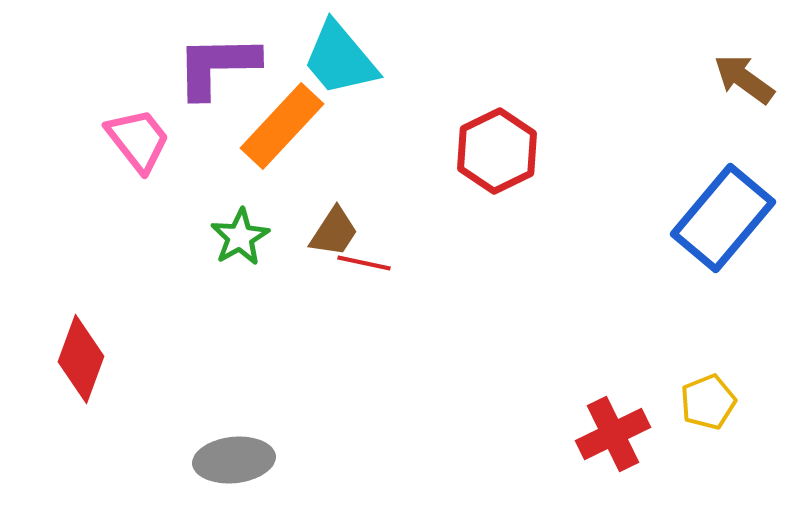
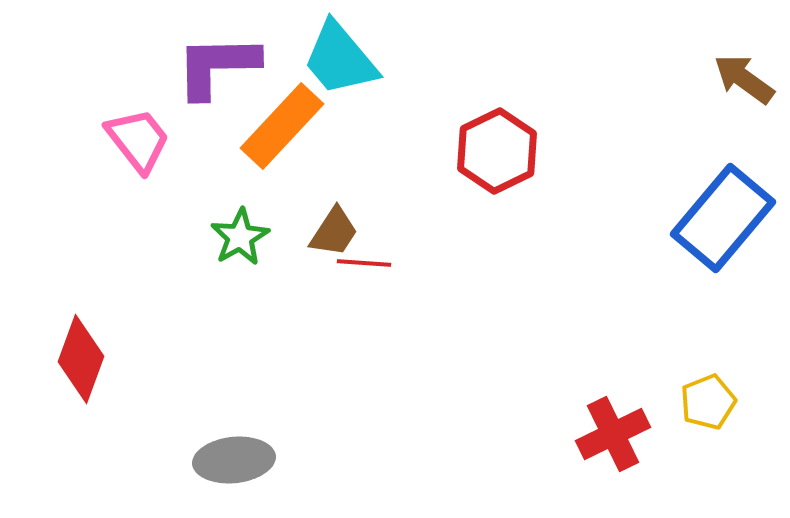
red line: rotated 8 degrees counterclockwise
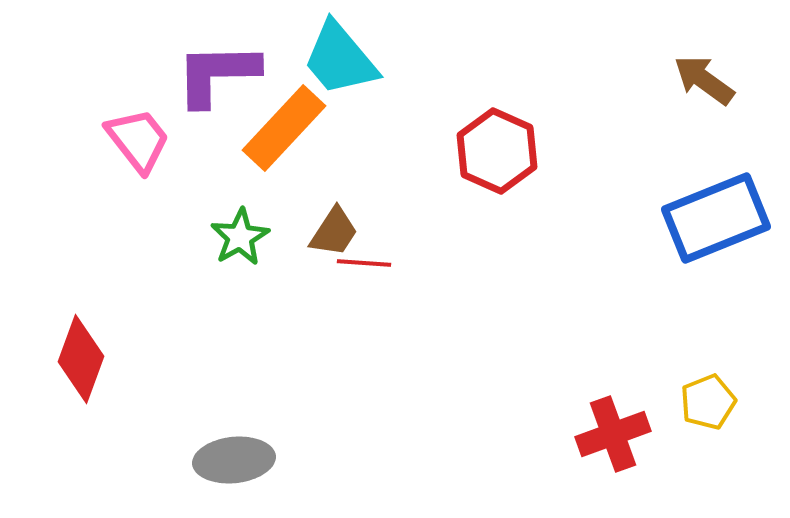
purple L-shape: moved 8 px down
brown arrow: moved 40 px left, 1 px down
orange rectangle: moved 2 px right, 2 px down
red hexagon: rotated 10 degrees counterclockwise
blue rectangle: moved 7 px left; rotated 28 degrees clockwise
red cross: rotated 6 degrees clockwise
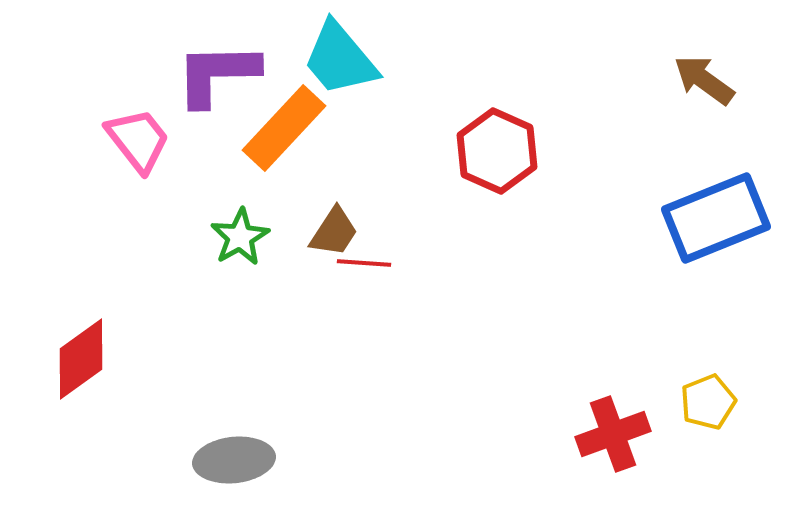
red diamond: rotated 34 degrees clockwise
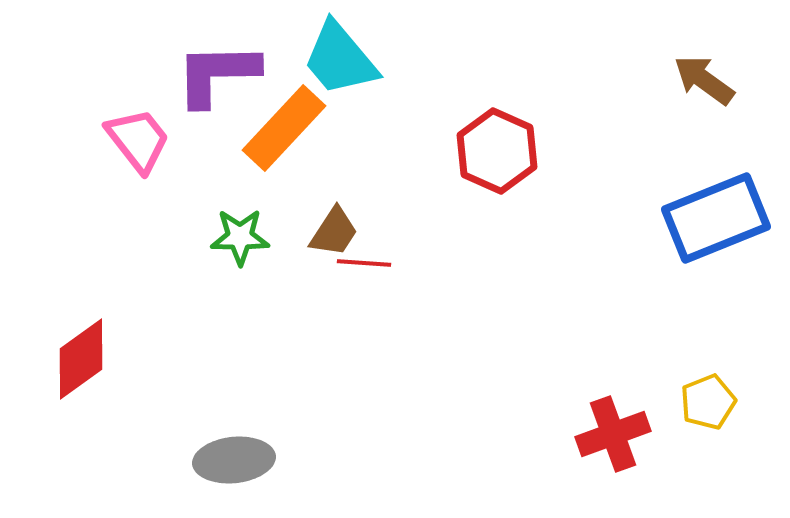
green star: rotated 30 degrees clockwise
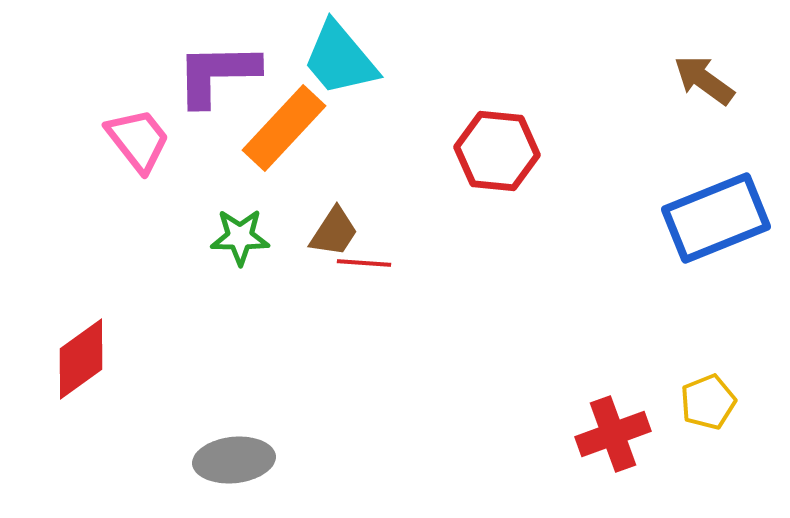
red hexagon: rotated 18 degrees counterclockwise
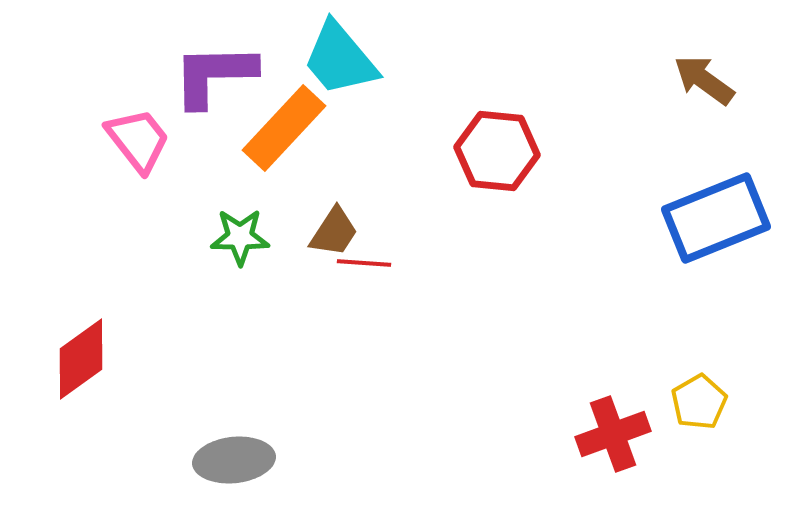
purple L-shape: moved 3 px left, 1 px down
yellow pentagon: moved 9 px left; rotated 8 degrees counterclockwise
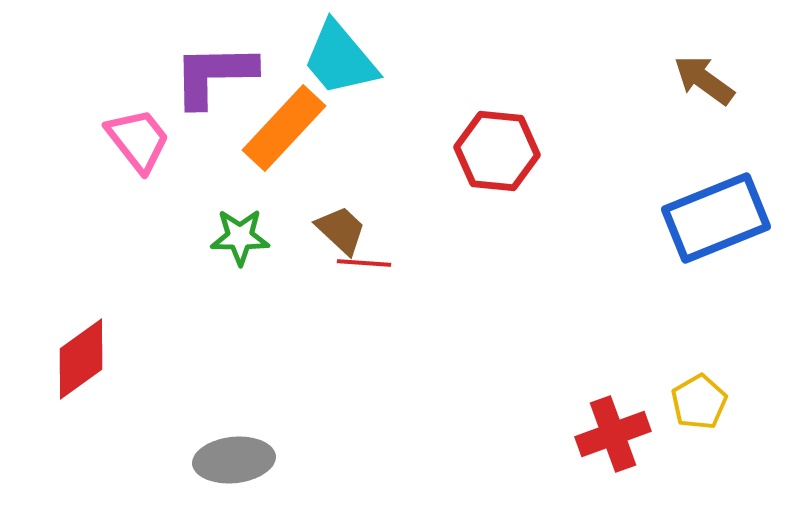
brown trapezoid: moved 7 px right, 2 px up; rotated 80 degrees counterclockwise
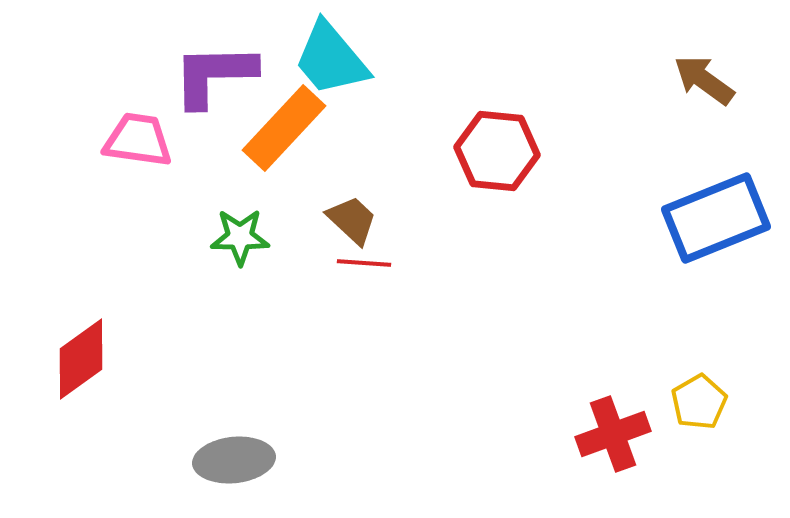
cyan trapezoid: moved 9 px left
pink trapezoid: rotated 44 degrees counterclockwise
brown trapezoid: moved 11 px right, 10 px up
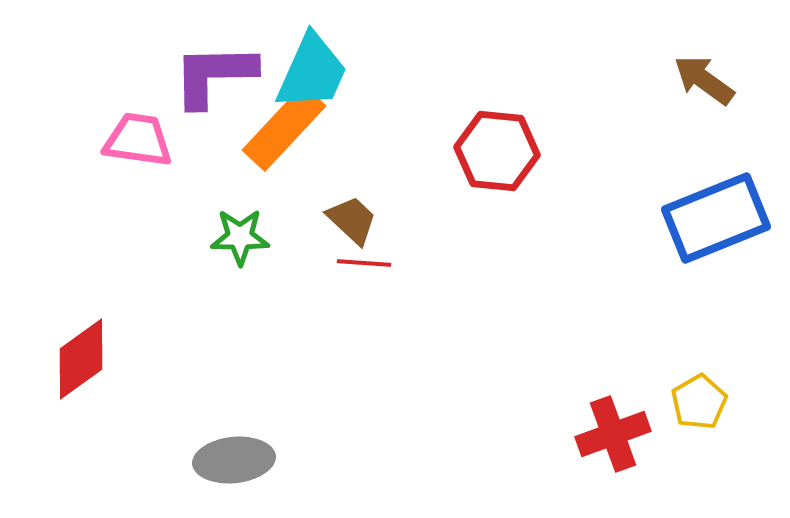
cyan trapezoid: moved 19 px left, 13 px down; rotated 116 degrees counterclockwise
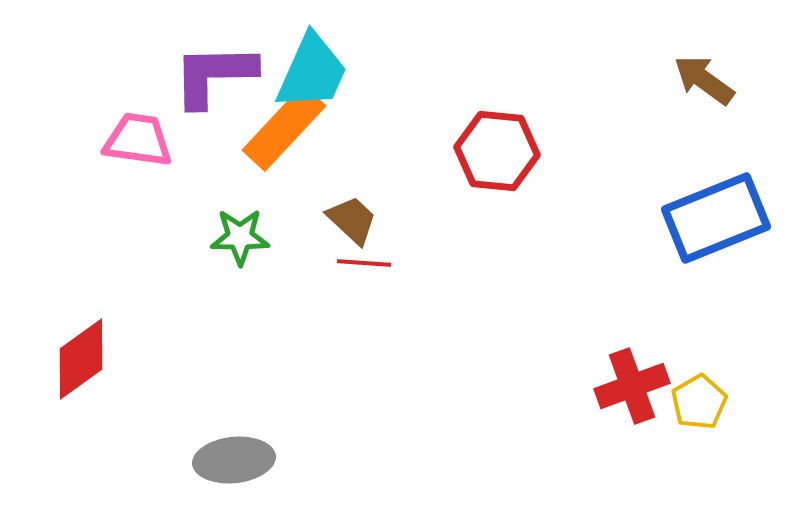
red cross: moved 19 px right, 48 px up
